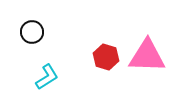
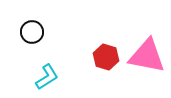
pink triangle: rotated 9 degrees clockwise
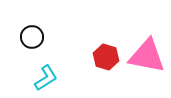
black circle: moved 5 px down
cyan L-shape: moved 1 px left, 1 px down
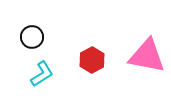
red hexagon: moved 14 px left, 3 px down; rotated 15 degrees clockwise
cyan L-shape: moved 4 px left, 4 px up
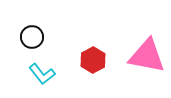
red hexagon: moved 1 px right
cyan L-shape: rotated 84 degrees clockwise
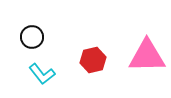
pink triangle: rotated 12 degrees counterclockwise
red hexagon: rotated 15 degrees clockwise
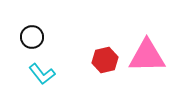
red hexagon: moved 12 px right
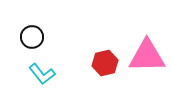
red hexagon: moved 3 px down
